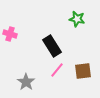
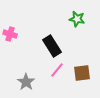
brown square: moved 1 px left, 2 px down
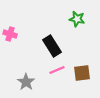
pink line: rotated 28 degrees clockwise
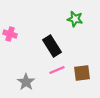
green star: moved 2 px left
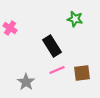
pink cross: moved 6 px up; rotated 16 degrees clockwise
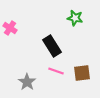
green star: moved 1 px up
pink line: moved 1 px left, 1 px down; rotated 42 degrees clockwise
gray star: moved 1 px right
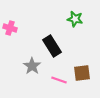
green star: moved 1 px down
pink cross: rotated 16 degrees counterclockwise
pink line: moved 3 px right, 9 px down
gray star: moved 5 px right, 16 px up
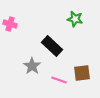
pink cross: moved 4 px up
black rectangle: rotated 15 degrees counterclockwise
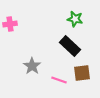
pink cross: rotated 24 degrees counterclockwise
black rectangle: moved 18 px right
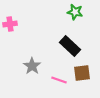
green star: moved 7 px up
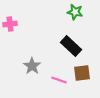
black rectangle: moved 1 px right
